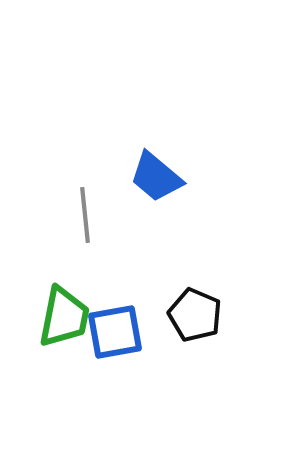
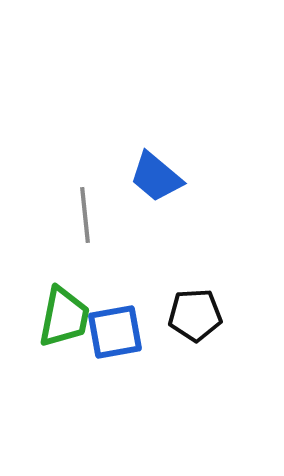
black pentagon: rotated 26 degrees counterclockwise
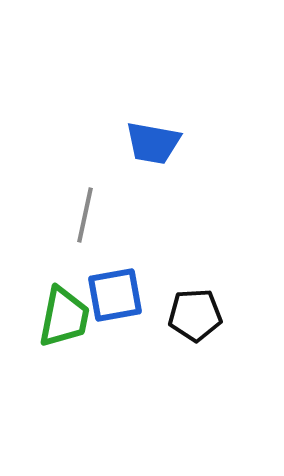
blue trapezoid: moved 3 px left, 34 px up; rotated 30 degrees counterclockwise
gray line: rotated 18 degrees clockwise
blue square: moved 37 px up
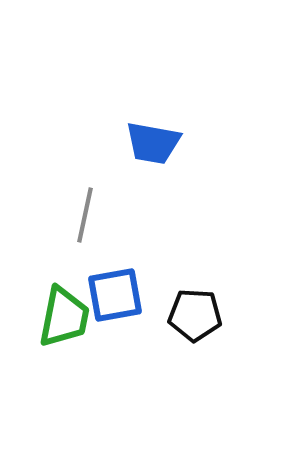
black pentagon: rotated 6 degrees clockwise
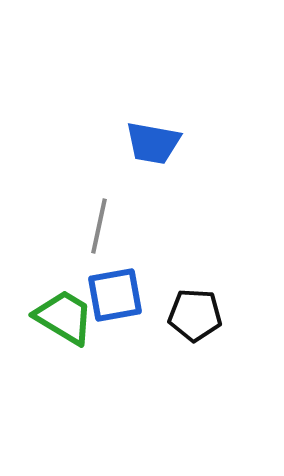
gray line: moved 14 px right, 11 px down
green trapezoid: rotated 70 degrees counterclockwise
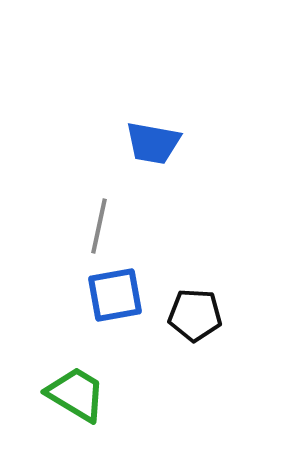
green trapezoid: moved 12 px right, 77 px down
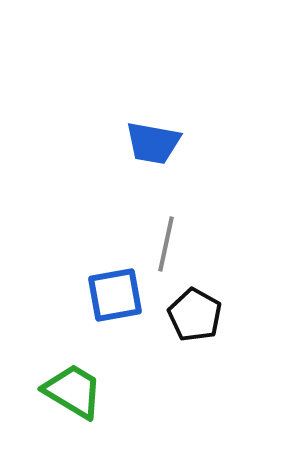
gray line: moved 67 px right, 18 px down
black pentagon: rotated 26 degrees clockwise
green trapezoid: moved 3 px left, 3 px up
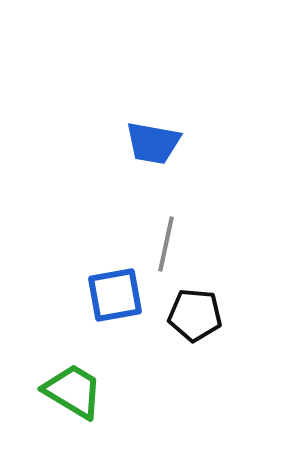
black pentagon: rotated 24 degrees counterclockwise
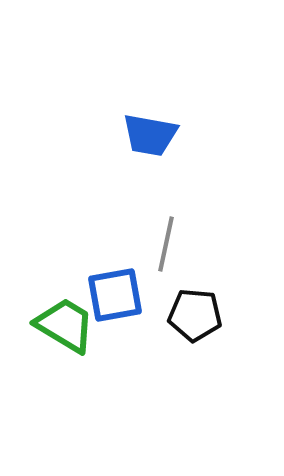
blue trapezoid: moved 3 px left, 8 px up
green trapezoid: moved 8 px left, 66 px up
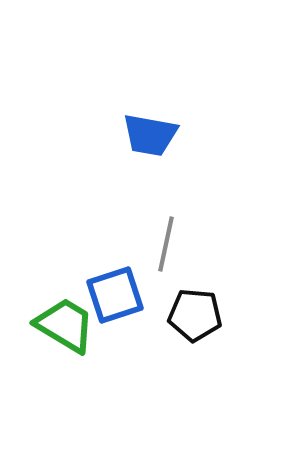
blue square: rotated 8 degrees counterclockwise
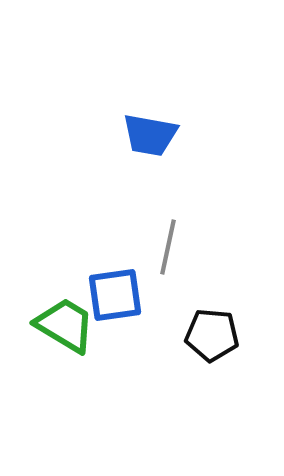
gray line: moved 2 px right, 3 px down
blue square: rotated 10 degrees clockwise
black pentagon: moved 17 px right, 20 px down
